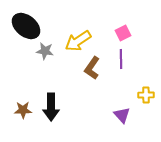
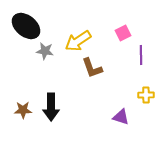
purple line: moved 20 px right, 4 px up
brown L-shape: rotated 55 degrees counterclockwise
purple triangle: moved 1 px left, 2 px down; rotated 30 degrees counterclockwise
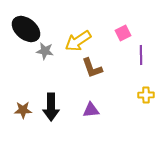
black ellipse: moved 3 px down
purple triangle: moved 30 px left, 7 px up; rotated 24 degrees counterclockwise
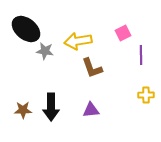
yellow arrow: rotated 24 degrees clockwise
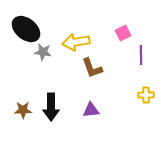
yellow arrow: moved 2 px left, 1 px down
gray star: moved 2 px left, 1 px down
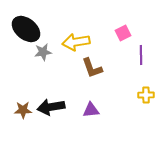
gray star: rotated 18 degrees counterclockwise
black arrow: rotated 80 degrees clockwise
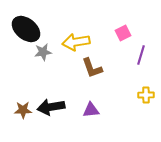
purple line: rotated 18 degrees clockwise
